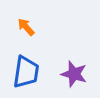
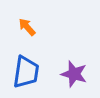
orange arrow: moved 1 px right
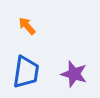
orange arrow: moved 1 px up
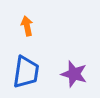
orange arrow: rotated 30 degrees clockwise
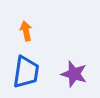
orange arrow: moved 1 px left, 5 px down
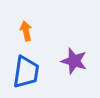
purple star: moved 13 px up
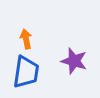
orange arrow: moved 8 px down
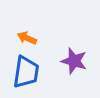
orange arrow: moved 1 px right, 1 px up; rotated 54 degrees counterclockwise
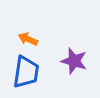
orange arrow: moved 1 px right, 1 px down
